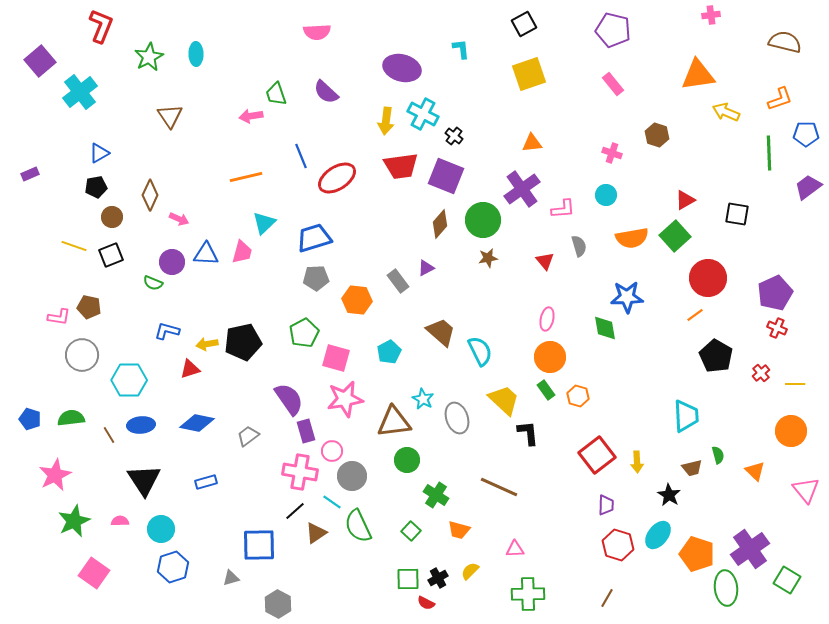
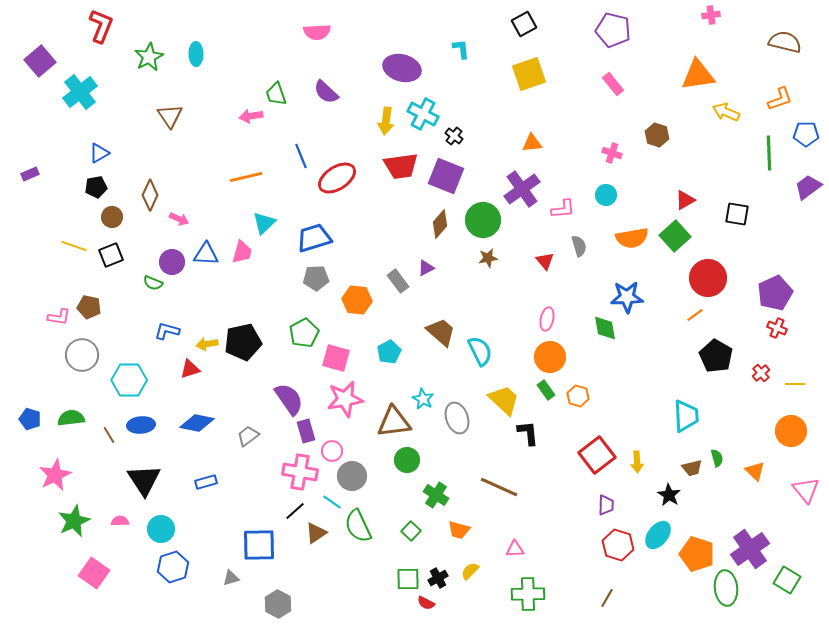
green semicircle at (718, 455): moved 1 px left, 3 px down
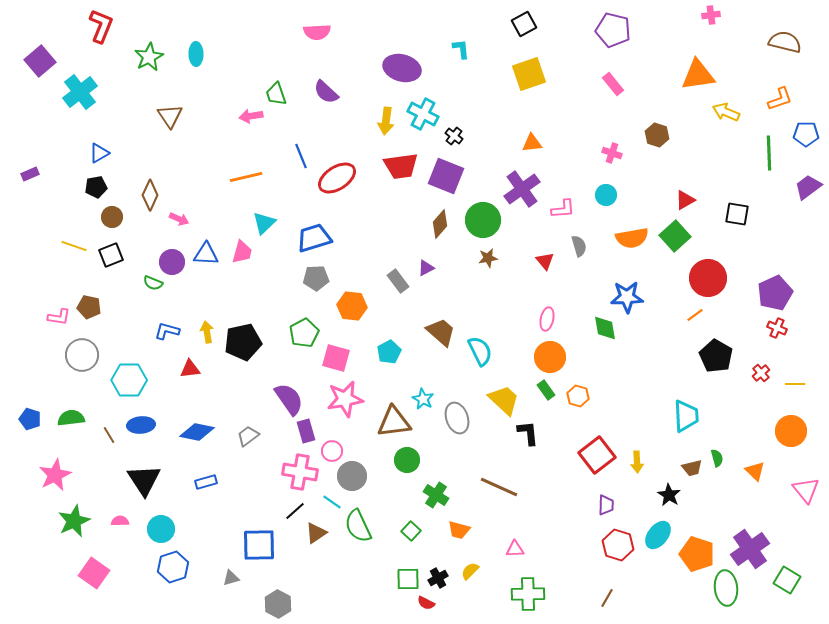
orange hexagon at (357, 300): moved 5 px left, 6 px down
yellow arrow at (207, 344): moved 12 px up; rotated 90 degrees clockwise
red triangle at (190, 369): rotated 10 degrees clockwise
blue diamond at (197, 423): moved 9 px down
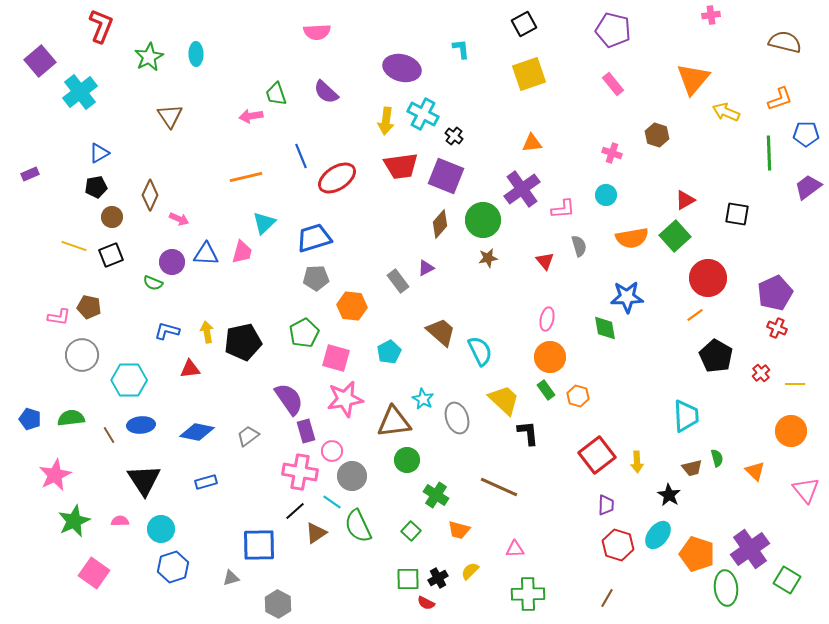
orange triangle at (698, 75): moved 5 px left, 4 px down; rotated 42 degrees counterclockwise
